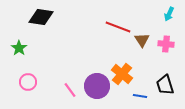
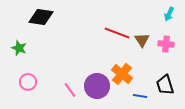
red line: moved 1 px left, 6 px down
green star: rotated 14 degrees counterclockwise
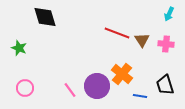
black diamond: moved 4 px right; rotated 65 degrees clockwise
pink circle: moved 3 px left, 6 px down
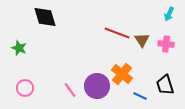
blue line: rotated 16 degrees clockwise
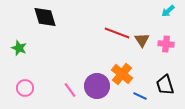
cyan arrow: moved 1 px left, 3 px up; rotated 24 degrees clockwise
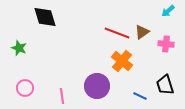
brown triangle: moved 8 px up; rotated 28 degrees clockwise
orange cross: moved 13 px up
pink line: moved 8 px left, 6 px down; rotated 28 degrees clockwise
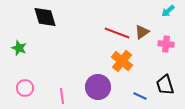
purple circle: moved 1 px right, 1 px down
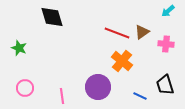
black diamond: moved 7 px right
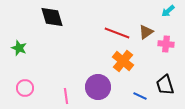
brown triangle: moved 4 px right
orange cross: moved 1 px right
pink line: moved 4 px right
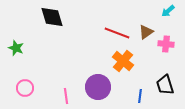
green star: moved 3 px left
blue line: rotated 72 degrees clockwise
